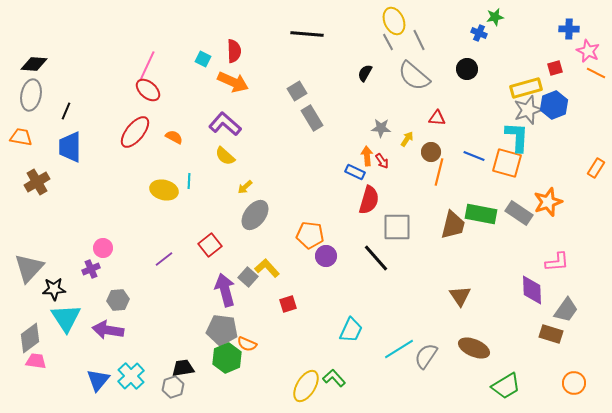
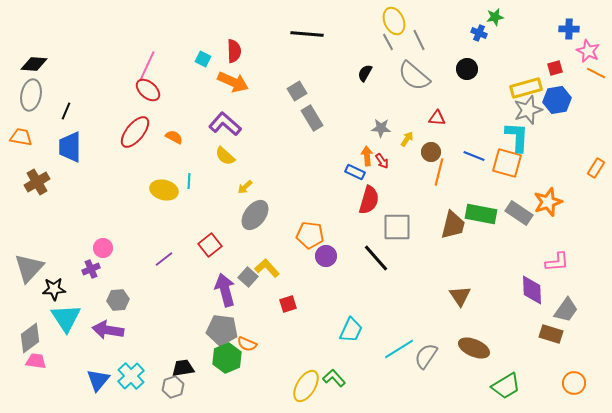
blue hexagon at (554, 105): moved 3 px right, 5 px up; rotated 12 degrees clockwise
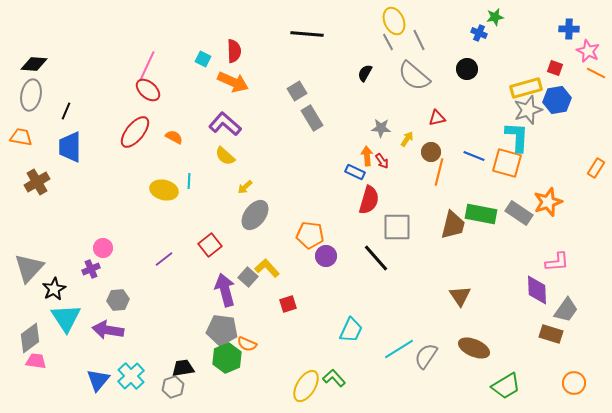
red square at (555, 68): rotated 35 degrees clockwise
red triangle at (437, 118): rotated 18 degrees counterclockwise
black star at (54, 289): rotated 25 degrees counterclockwise
purple diamond at (532, 290): moved 5 px right
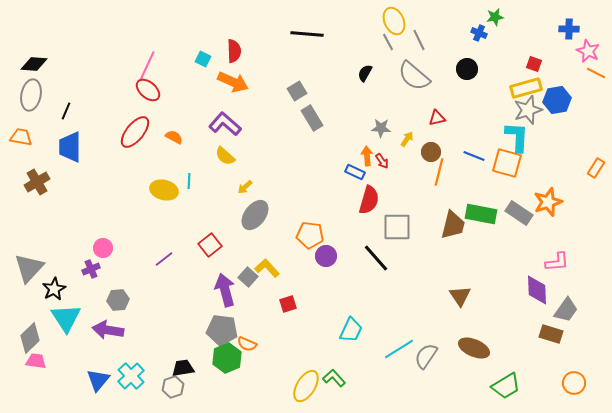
red square at (555, 68): moved 21 px left, 4 px up
gray diamond at (30, 338): rotated 8 degrees counterclockwise
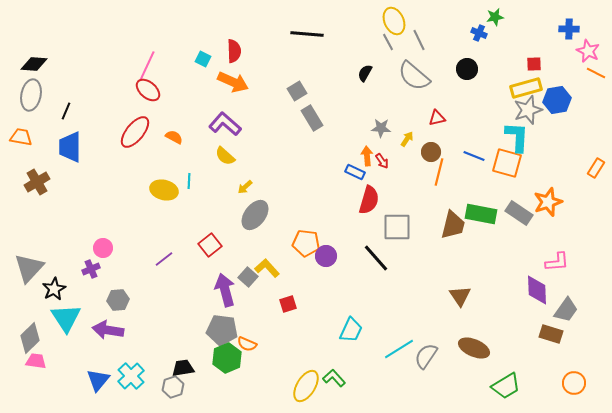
red square at (534, 64): rotated 21 degrees counterclockwise
orange pentagon at (310, 235): moved 4 px left, 8 px down
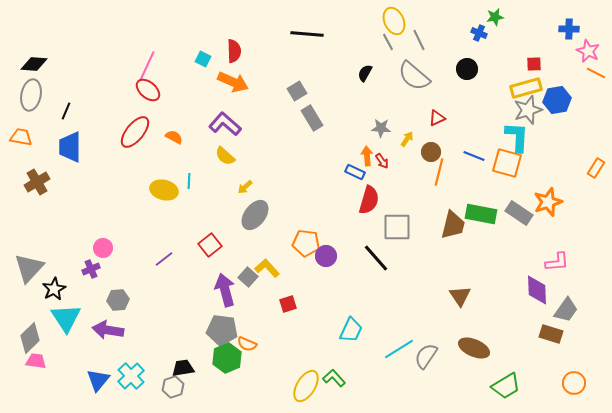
red triangle at (437, 118): rotated 12 degrees counterclockwise
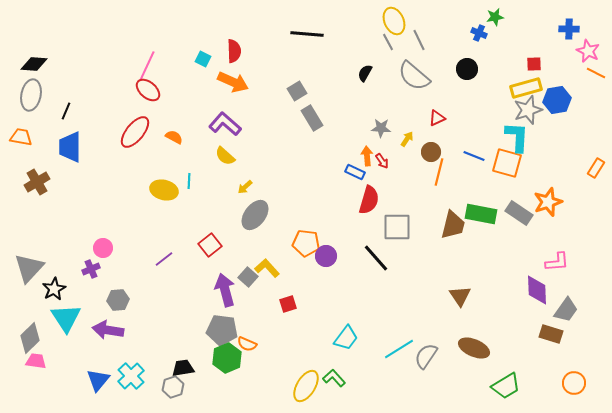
cyan trapezoid at (351, 330): moved 5 px left, 8 px down; rotated 12 degrees clockwise
